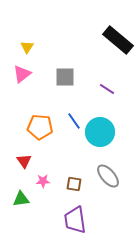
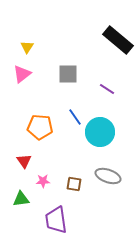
gray square: moved 3 px right, 3 px up
blue line: moved 1 px right, 4 px up
gray ellipse: rotated 30 degrees counterclockwise
purple trapezoid: moved 19 px left
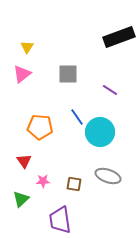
black rectangle: moved 1 px right, 3 px up; rotated 60 degrees counterclockwise
purple line: moved 3 px right, 1 px down
blue line: moved 2 px right
green triangle: rotated 36 degrees counterclockwise
purple trapezoid: moved 4 px right
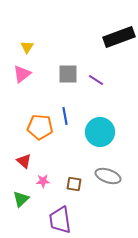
purple line: moved 14 px left, 10 px up
blue line: moved 12 px left, 1 px up; rotated 24 degrees clockwise
red triangle: rotated 14 degrees counterclockwise
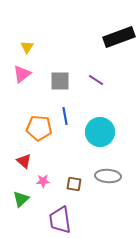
gray square: moved 8 px left, 7 px down
orange pentagon: moved 1 px left, 1 px down
gray ellipse: rotated 15 degrees counterclockwise
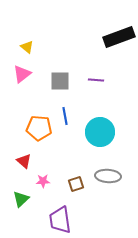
yellow triangle: rotated 24 degrees counterclockwise
purple line: rotated 28 degrees counterclockwise
brown square: moved 2 px right; rotated 28 degrees counterclockwise
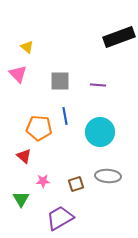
pink triangle: moved 4 px left; rotated 36 degrees counterclockwise
purple line: moved 2 px right, 5 px down
red triangle: moved 5 px up
green triangle: rotated 18 degrees counterclockwise
purple trapezoid: moved 2 px up; rotated 68 degrees clockwise
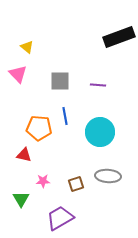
red triangle: moved 1 px up; rotated 28 degrees counterclockwise
